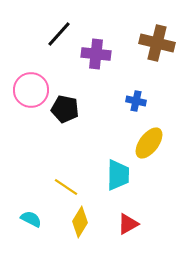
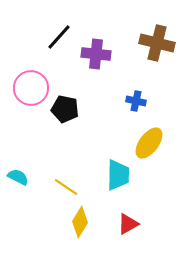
black line: moved 3 px down
pink circle: moved 2 px up
cyan semicircle: moved 13 px left, 42 px up
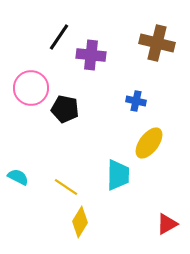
black line: rotated 8 degrees counterclockwise
purple cross: moved 5 px left, 1 px down
red triangle: moved 39 px right
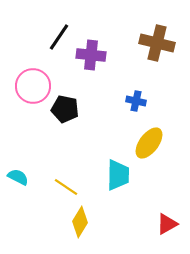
pink circle: moved 2 px right, 2 px up
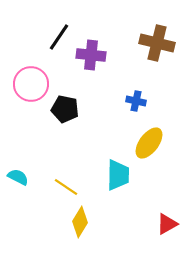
pink circle: moved 2 px left, 2 px up
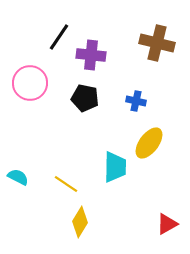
pink circle: moved 1 px left, 1 px up
black pentagon: moved 20 px right, 11 px up
cyan trapezoid: moved 3 px left, 8 px up
yellow line: moved 3 px up
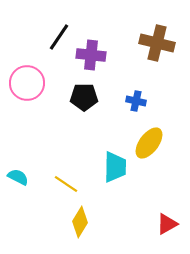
pink circle: moved 3 px left
black pentagon: moved 1 px left, 1 px up; rotated 12 degrees counterclockwise
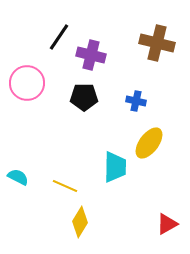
purple cross: rotated 8 degrees clockwise
yellow line: moved 1 px left, 2 px down; rotated 10 degrees counterclockwise
